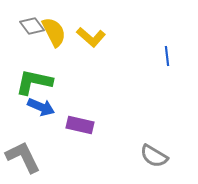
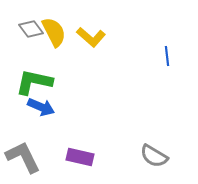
gray diamond: moved 1 px left, 3 px down
purple rectangle: moved 32 px down
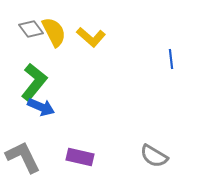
blue line: moved 4 px right, 3 px down
green L-shape: rotated 117 degrees clockwise
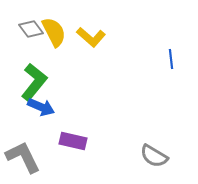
purple rectangle: moved 7 px left, 16 px up
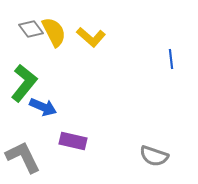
green L-shape: moved 10 px left, 1 px down
blue arrow: moved 2 px right
gray semicircle: rotated 12 degrees counterclockwise
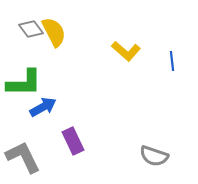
yellow L-shape: moved 35 px right, 14 px down
blue line: moved 1 px right, 2 px down
green L-shape: rotated 51 degrees clockwise
blue arrow: rotated 52 degrees counterclockwise
purple rectangle: rotated 52 degrees clockwise
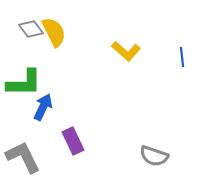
blue line: moved 10 px right, 4 px up
blue arrow: rotated 36 degrees counterclockwise
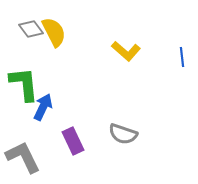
green L-shape: moved 1 px down; rotated 96 degrees counterclockwise
gray semicircle: moved 31 px left, 22 px up
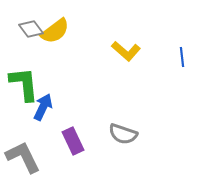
yellow semicircle: moved 1 px right, 1 px up; rotated 80 degrees clockwise
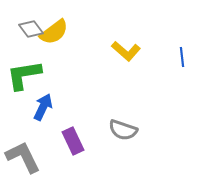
yellow semicircle: moved 1 px left, 1 px down
green L-shape: moved 9 px up; rotated 93 degrees counterclockwise
gray semicircle: moved 4 px up
